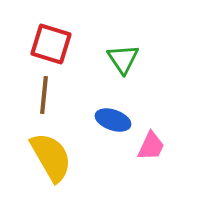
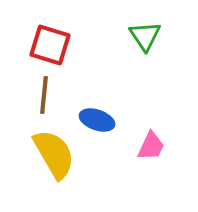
red square: moved 1 px left, 1 px down
green triangle: moved 22 px right, 23 px up
blue ellipse: moved 16 px left
yellow semicircle: moved 3 px right, 3 px up
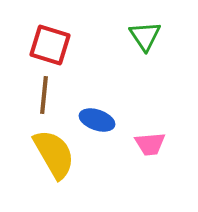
pink trapezoid: moved 1 px left, 2 px up; rotated 60 degrees clockwise
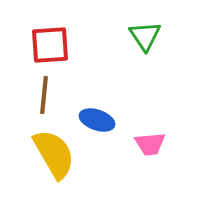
red square: rotated 21 degrees counterclockwise
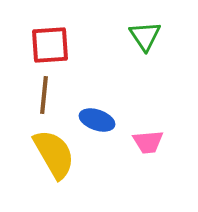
pink trapezoid: moved 2 px left, 2 px up
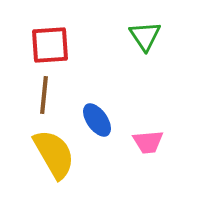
blue ellipse: rotated 36 degrees clockwise
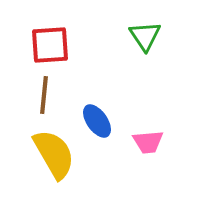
blue ellipse: moved 1 px down
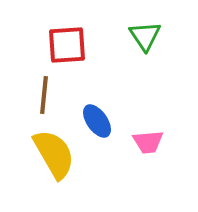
red square: moved 17 px right
